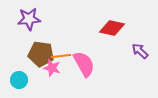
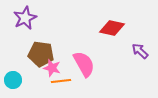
purple star: moved 4 px left, 1 px up; rotated 20 degrees counterclockwise
orange line: moved 25 px down
cyan circle: moved 6 px left
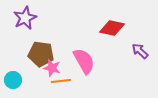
pink semicircle: moved 3 px up
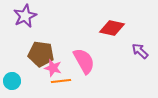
purple star: moved 2 px up
pink star: moved 1 px right
cyan circle: moved 1 px left, 1 px down
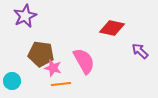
orange line: moved 3 px down
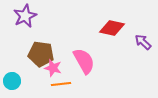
purple arrow: moved 3 px right, 9 px up
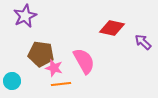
pink star: moved 1 px right
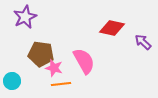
purple star: moved 1 px down
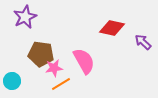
pink star: rotated 24 degrees counterclockwise
orange line: rotated 24 degrees counterclockwise
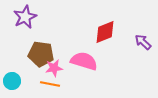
red diamond: moved 7 px left, 4 px down; rotated 35 degrees counterclockwise
pink semicircle: rotated 44 degrees counterclockwise
orange line: moved 11 px left; rotated 42 degrees clockwise
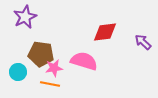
red diamond: rotated 15 degrees clockwise
cyan circle: moved 6 px right, 9 px up
